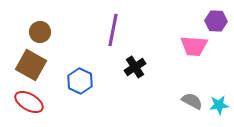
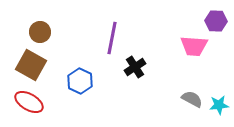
purple line: moved 1 px left, 8 px down
gray semicircle: moved 2 px up
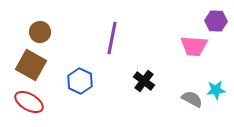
black cross: moved 9 px right, 14 px down; rotated 20 degrees counterclockwise
cyan star: moved 3 px left, 15 px up
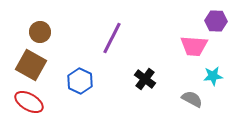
purple line: rotated 16 degrees clockwise
black cross: moved 1 px right, 2 px up
cyan star: moved 3 px left, 14 px up
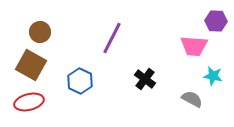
cyan star: rotated 18 degrees clockwise
red ellipse: rotated 44 degrees counterclockwise
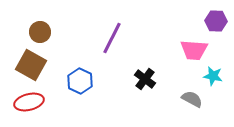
pink trapezoid: moved 4 px down
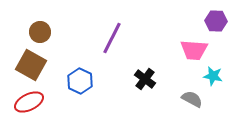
red ellipse: rotated 12 degrees counterclockwise
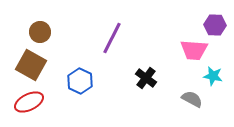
purple hexagon: moved 1 px left, 4 px down
black cross: moved 1 px right, 1 px up
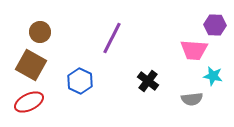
black cross: moved 2 px right, 3 px down
gray semicircle: rotated 145 degrees clockwise
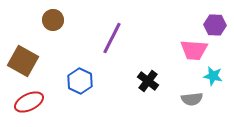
brown circle: moved 13 px right, 12 px up
brown square: moved 8 px left, 4 px up
